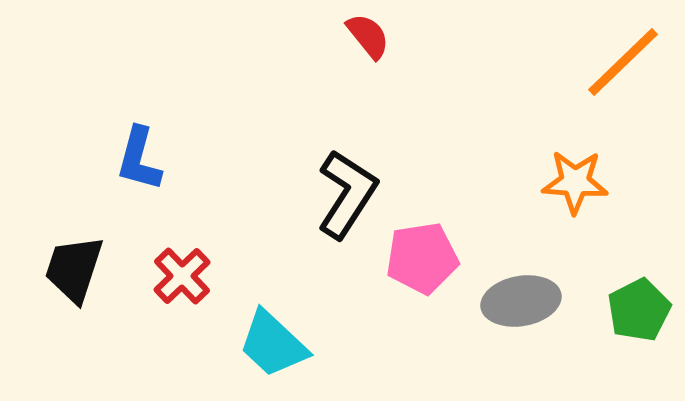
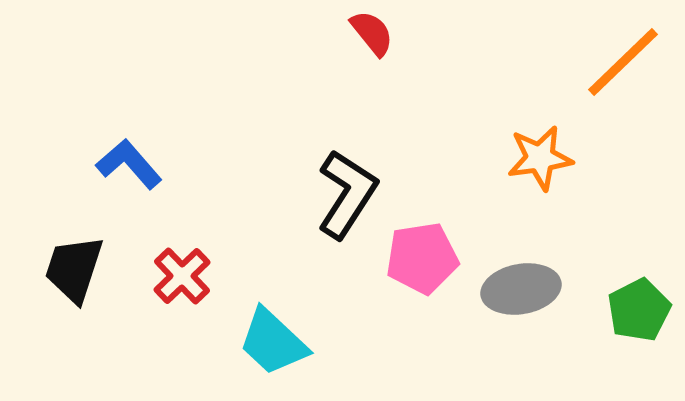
red semicircle: moved 4 px right, 3 px up
blue L-shape: moved 10 px left, 5 px down; rotated 124 degrees clockwise
orange star: moved 35 px left, 24 px up; rotated 12 degrees counterclockwise
gray ellipse: moved 12 px up
cyan trapezoid: moved 2 px up
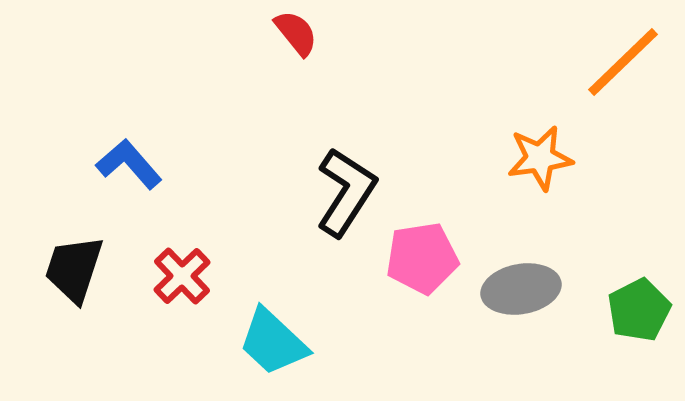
red semicircle: moved 76 px left
black L-shape: moved 1 px left, 2 px up
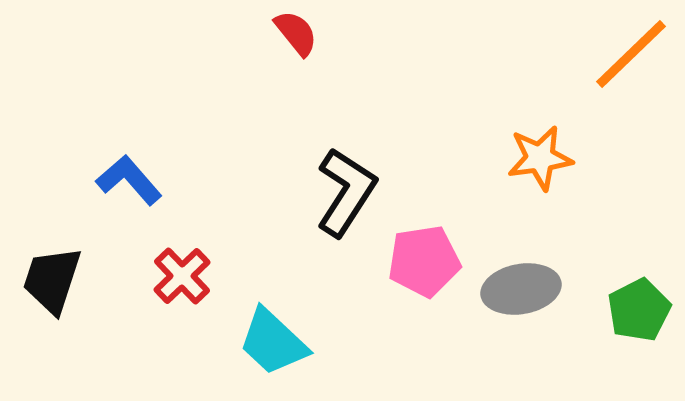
orange line: moved 8 px right, 8 px up
blue L-shape: moved 16 px down
pink pentagon: moved 2 px right, 3 px down
black trapezoid: moved 22 px left, 11 px down
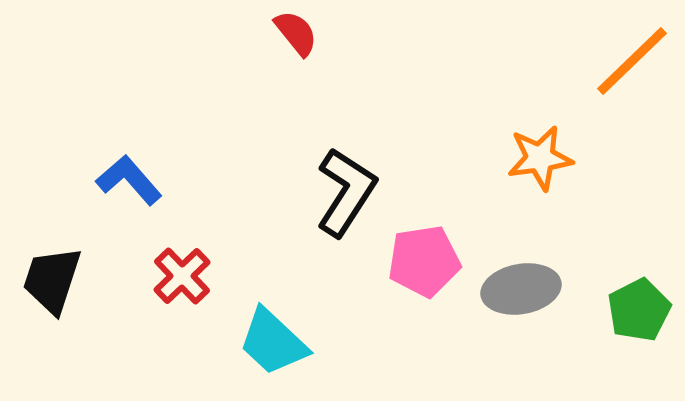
orange line: moved 1 px right, 7 px down
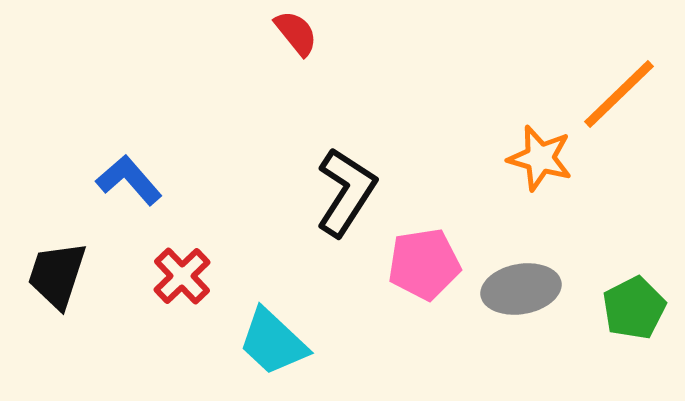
orange line: moved 13 px left, 33 px down
orange star: rotated 24 degrees clockwise
pink pentagon: moved 3 px down
black trapezoid: moved 5 px right, 5 px up
green pentagon: moved 5 px left, 2 px up
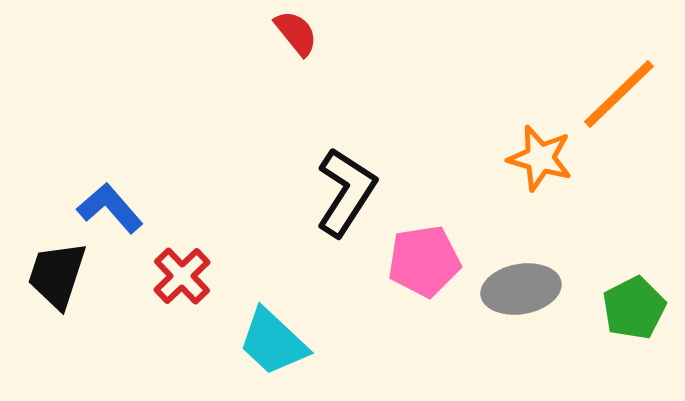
blue L-shape: moved 19 px left, 28 px down
pink pentagon: moved 3 px up
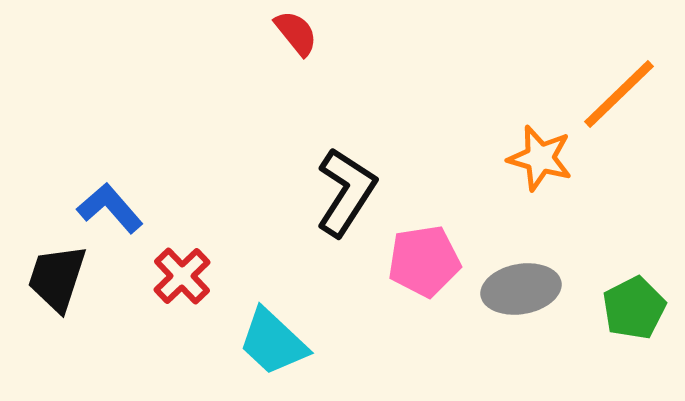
black trapezoid: moved 3 px down
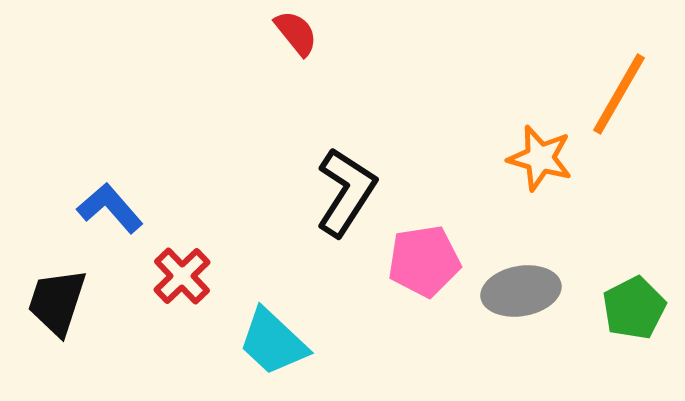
orange line: rotated 16 degrees counterclockwise
black trapezoid: moved 24 px down
gray ellipse: moved 2 px down
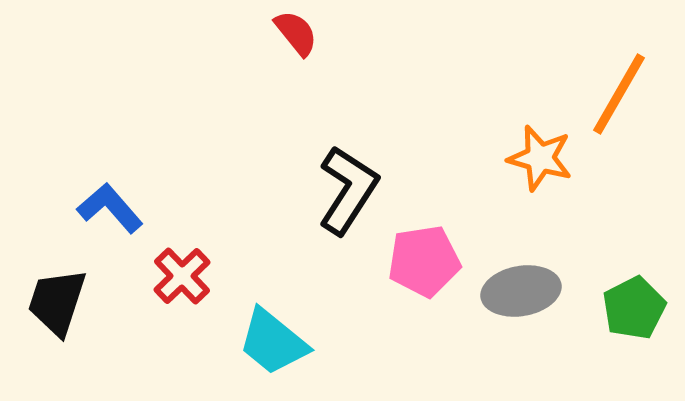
black L-shape: moved 2 px right, 2 px up
cyan trapezoid: rotated 4 degrees counterclockwise
